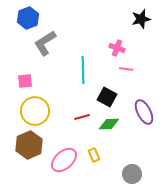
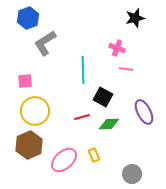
black star: moved 6 px left, 1 px up
black square: moved 4 px left
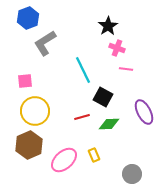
black star: moved 27 px left, 8 px down; rotated 18 degrees counterclockwise
cyan line: rotated 24 degrees counterclockwise
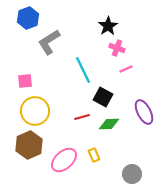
gray L-shape: moved 4 px right, 1 px up
pink line: rotated 32 degrees counterclockwise
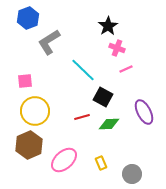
cyan line: rotated 20 degrees counterclockwise
yellow rectangle: moved 7 px right, 8 px down
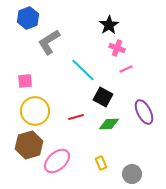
black star: moved 1 px right, 1 px up
red line: moved 6 px left
brown hexagon: rotated 8 degrees clockwise
pink ellipse: moved 7 px left, 1 px down
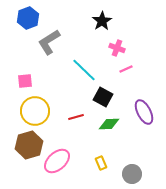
black star: moved 7 px left, 4 px up
cyan line: moved 1 px right
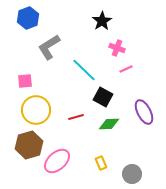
gray L-shape: moved 5 px down
yellow circle: moved 1 px right, 1 px up
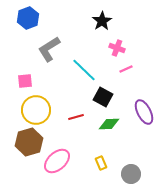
gray L-shape: moved 2 px down
brown hexagon: moved 3 px up
gray circle: moved 1 px left
